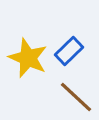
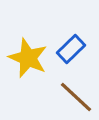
blue rectangle: moved 2 px right, 2 px up
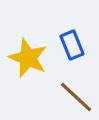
blue rectangle: moved 1 px right, 4 px up; rotated 68 degrees counterclockwise
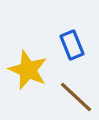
yellow star: moved 12 px down
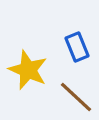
blue rectangle: moved 5 px right, 2 px down
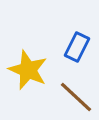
blue rectangle: rotated 48 degrees clockwise
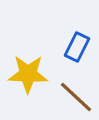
yellow star: moved 4 px down; rotated 21 degrees counterclockwise
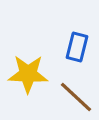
blue rectangle: rotated 12 degrees counterclockwise
